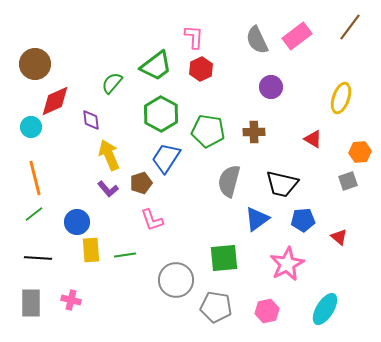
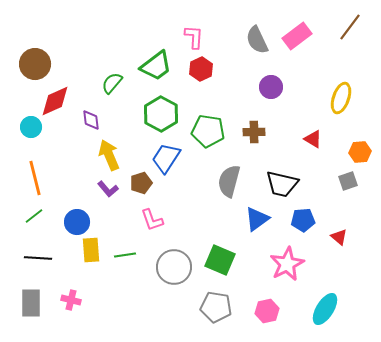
green line at (34, 214): moved 2 px down
green square at (224, 258): moved 4 px left, 2 px down; rotated 28 degrees clockwise
gray circle at (176, 280): moved 2 px left, 13 px up
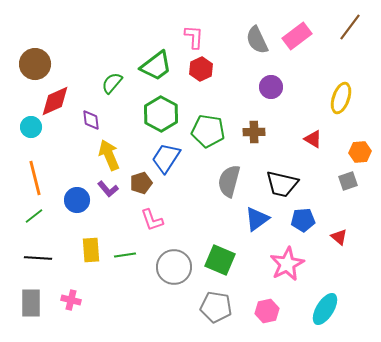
blue circle at (77, 222): moved 22 px up
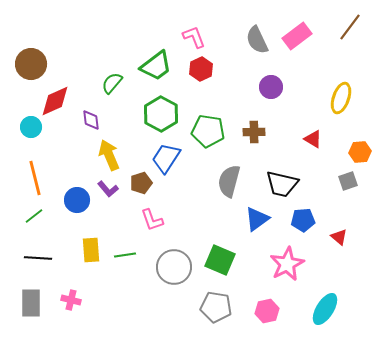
pink L-shape at (194, 37): rotated 25 degrees counterclockwise
brown circle at (35, 64): moved 4 px left
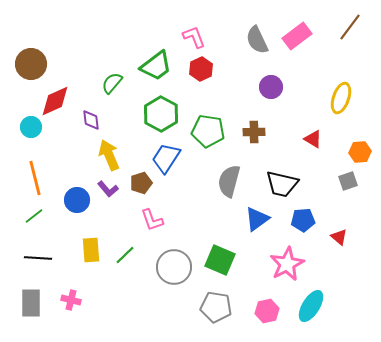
green line at (125, 255): rotated 35 degrees counterclockwise
cyan ellipse at (325, 309): moved 14 px left, 3 px up
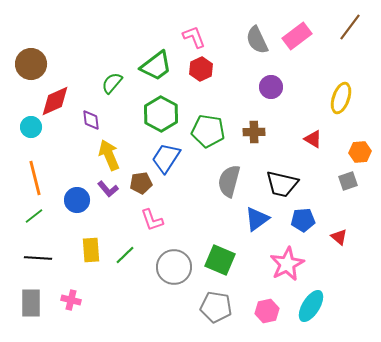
brown pentagon at (141, 183): rotated 10 degrees clockwise
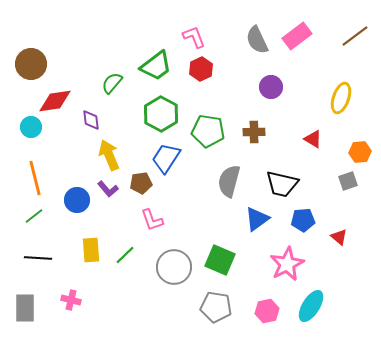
brown line at (350, 27): moved 5 px right, 9 px down; rotated 16 degrees clockwise
red diamond at (55, 101): rotated 16 degrees clockwise
gray rectangle at (31, 303): moved 6 px left, 5 px down
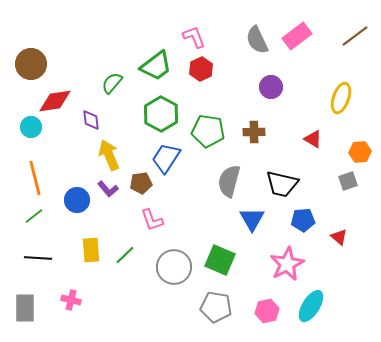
blue triangle at (257, 219): moved 5 px left; rotated 24 degrees counterclockwise
